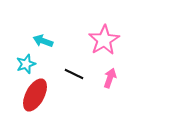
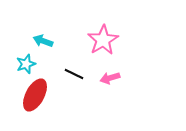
pink star: moved 1 px left
pink arrow: rotated 126 degrees counterclockwise
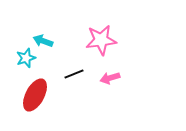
pink star: moved 2 px left; rotated 24 degrees clockwise
cyan star: moved 6 px up
black line: rotated 48 degrees counterclockwise
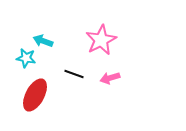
pink star: rotated 20 degrees counterclockwise
cyan star: rotated 30 degrees clockwise
black line: rotated 42 degrees clockwise
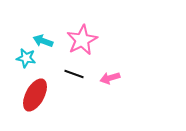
pink star: moved 19 px left
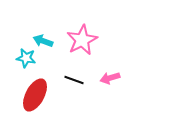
black line: moved 6 px down
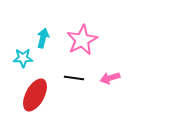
cyan arrow: moved 3 px up; rotated 84 degrees clockwise
cyan star: moved 3 px left; rotated 12 degrees counterclockwise
black line: moved 2 px up; rotated 12 degrees counterclockwise
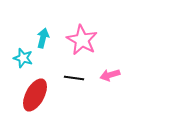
pink star: rotated 16 degrees counterclockwise
cyan star: rotated 18 degrees clockwise
pink arrow: moved 3 px up
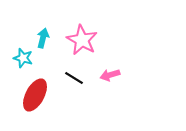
black line: rotated 24 degrees clockwise
